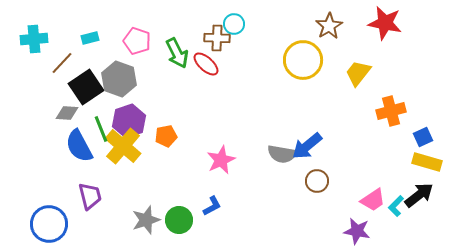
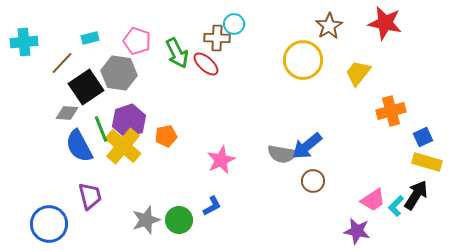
cyan cross: moved 10 px left, 3 px down
gray hexagon: moved 6 px up; rotated 12 degrees counterclockwise
brown circle: moved 4 px left
black arrow: moved 3 px left; rotated 20 degrees counterclockwise
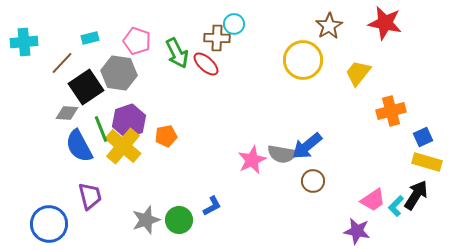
pink star: moved 31 px right
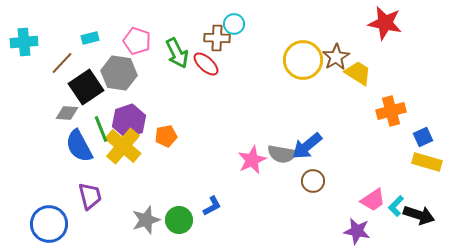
brown star: moved 7 px right, 31 px down
yellow trapezoid: rotated 84 degrees clockwise
black arrow: moved 3 px right, 20 px down; rotated 76 degrees clockwise
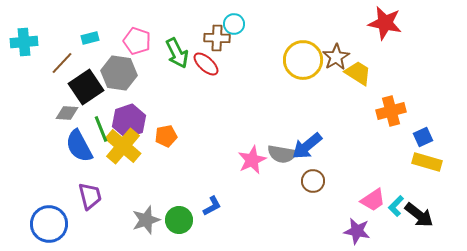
black arrow: rotated 20 degrees clockwise
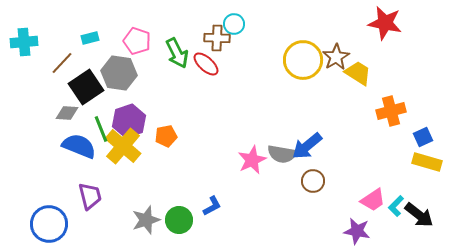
blue semicircle: rotated 140 degrees clockwise
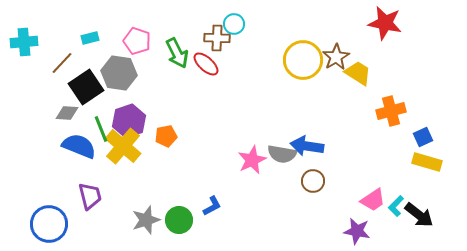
blue arrow: rotated 48 degrees clockwise
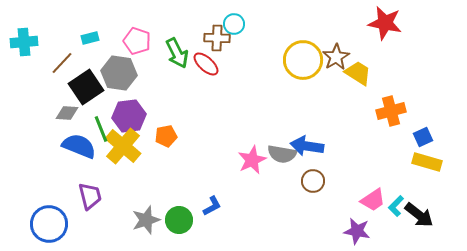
purple hexagon: moved 5 px up; rotated 12 degrees clockwise
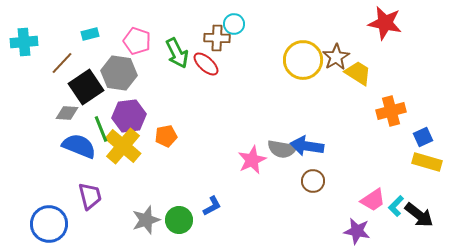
cyan rectangle: moved 4 px up
gray semicircle: moved 5 px up
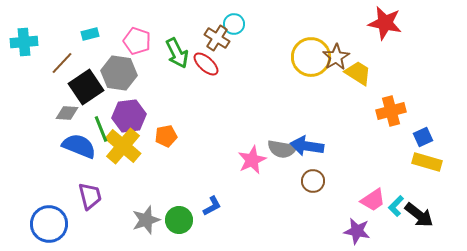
brown cross: rotated 30 degrees clockwise
yellow circle: moved 8 px right, 3 px up
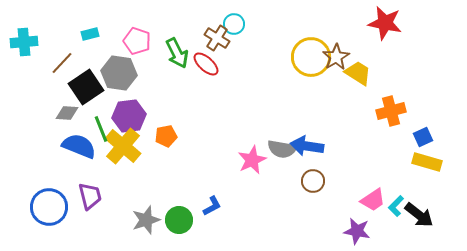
blue circle: moved 17 px up
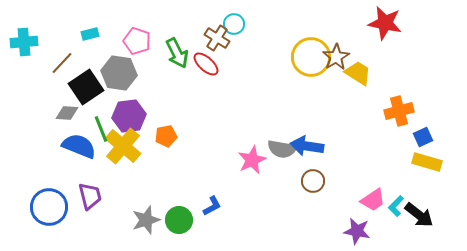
orange cross: moved 8 px right
